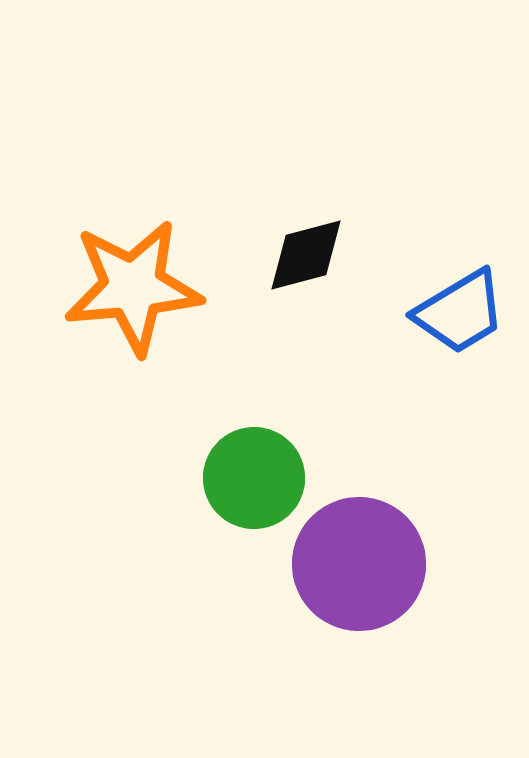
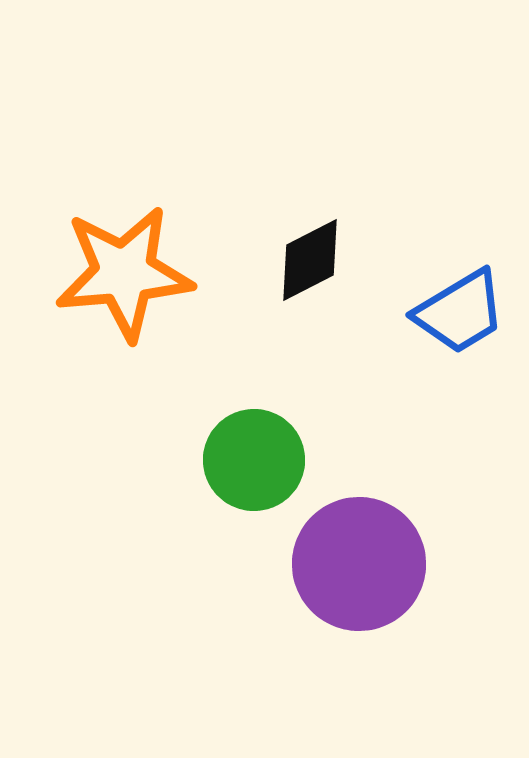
black diamond: moved 4 px right, 5 px down; rotated 12 degrees counterclockwise
orange star: moved 9 px left, 14 px up
green circle: moved 18 px up
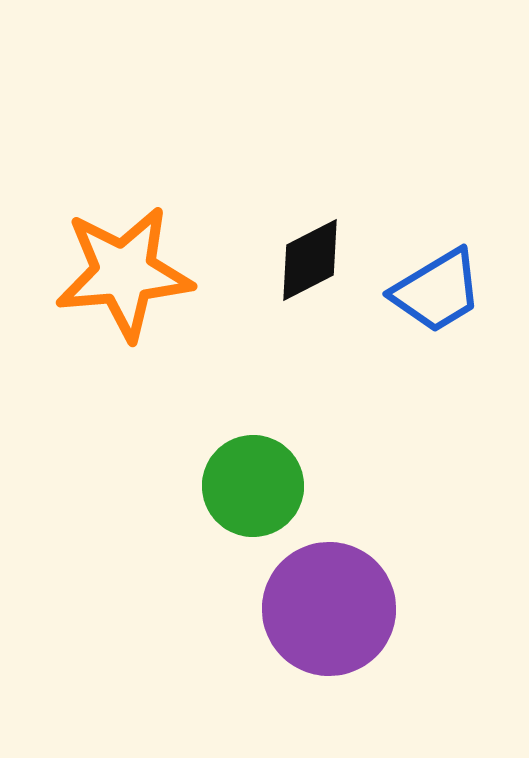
blue trapezoid: moved 23 px left, 21 px up
green circle: moved 1 px left, 26 px down
purple circle: moved 30 px left, 45 px down
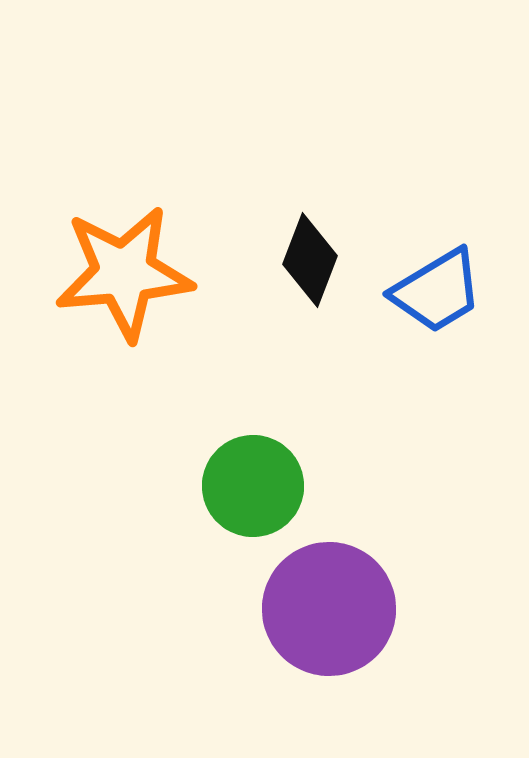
black diamond: rotated 42 degrees counterclockwise
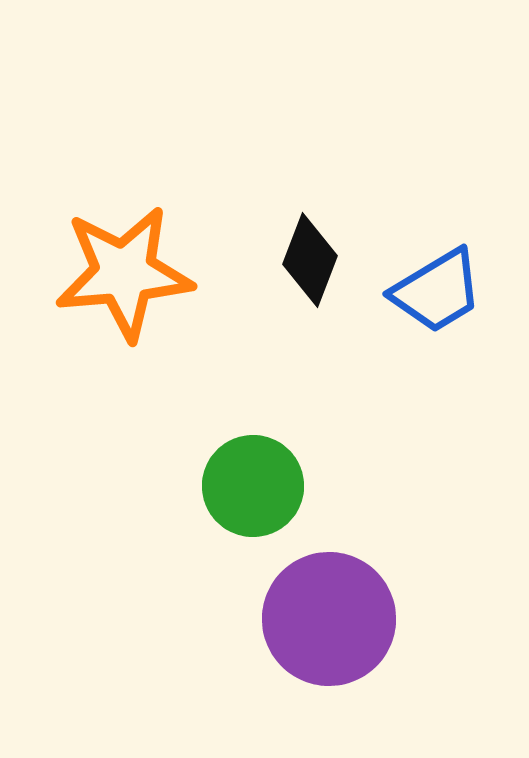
purple circle: moved 10 px down
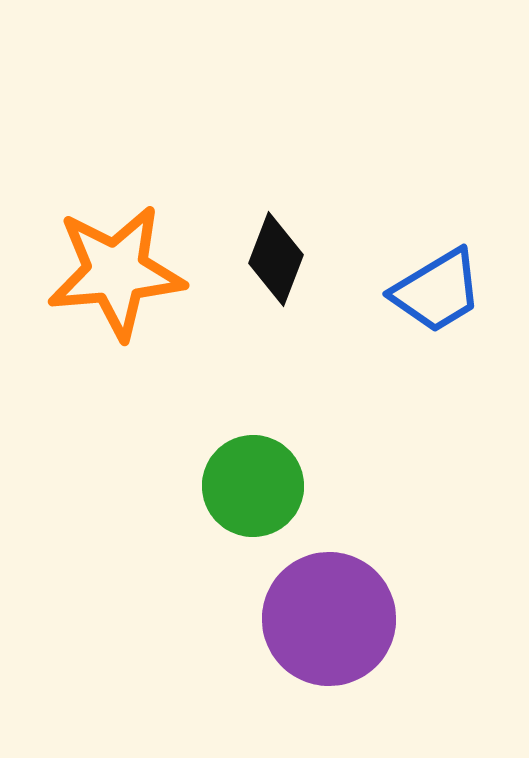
black diamond: moved 34 px left, 1 px up
orange star: moved 8 px left, 1 px up
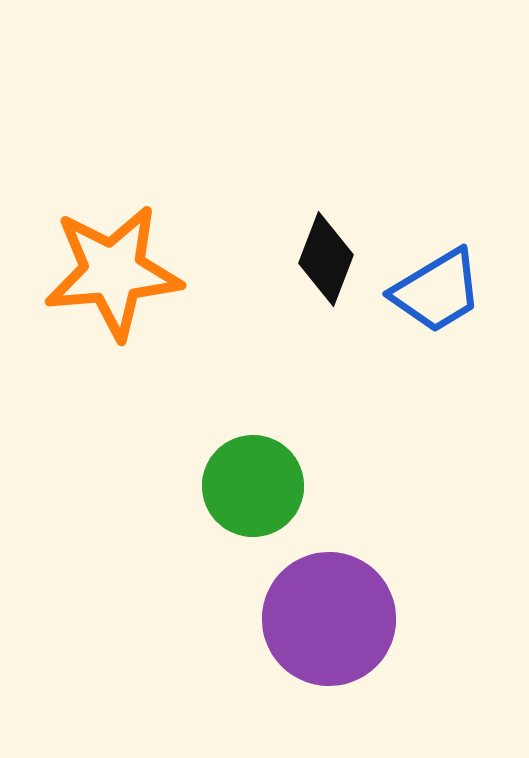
black diamond: moved 50 px right
orange star: moved 3 px left
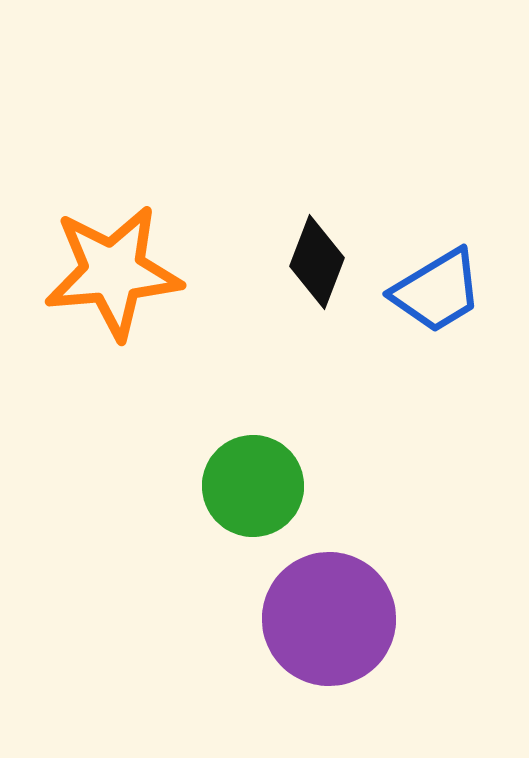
black diamond: moved 9 px left, 3 px down
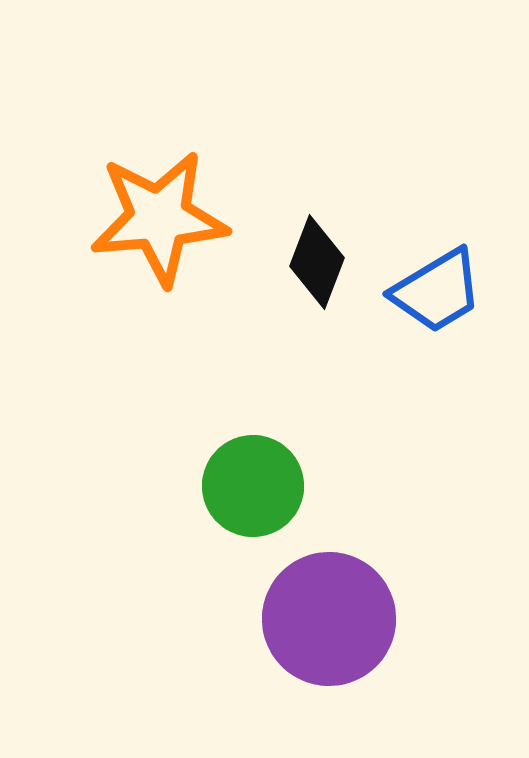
orange star: moved 46 px right, 54 px up
